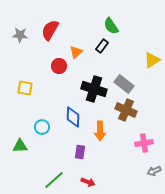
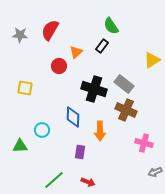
cyan circle: moved 3 px down
pink cross: rotated 24 degrees clockwise
gray arrow: moved 1 px right, 1 px down
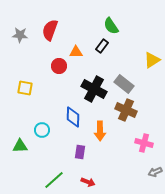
red semicircle: rotated 10 degrees counterclockwise
orange triangle: rotated 40 degrees clockwise
black cross: rotated 10 degrees clockwise
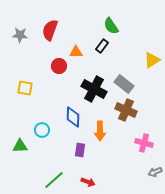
purple rectangle: moved 2 px up
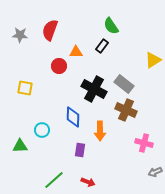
yellow triangle: moved 1 px right
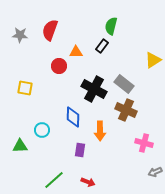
green semicircle: rotated 48 degrees clockwise
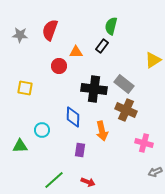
black cross: rotated 20 degrees counterclockwise
orange arrow: moved 2 px right; rotated 12 degrees counterclockwise
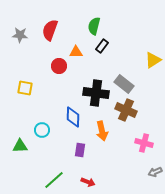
green semicircle: moved 17 px left
black cross: moved 2 px right, 4 px down
